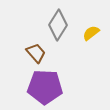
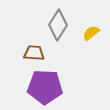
brown trapezoid: moved 2 px left; rotated 45 degrees counterclockwise
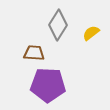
purple pentagon: moved 3 px right, 2 px up
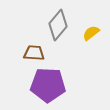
gray diamond: rotated 8 degrees clockwise
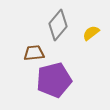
brown trapezoid: rotated 10 degrees counterclockwise
purple pentagon: moved 6 px right, 5 px up; rotated 16 degrees counterclockwise
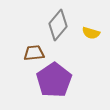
yellow semicircle: rotated 126 degrees counterclockwise
purple pentagon: rotated 20 degrees counterclockwise
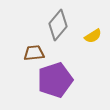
yellow semicircle: moved 2 px right, 3 px down; rotated 48 degrees counterclockwise
purple pentagon: moved 1 px right; rotated 16 degrees clockwise
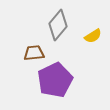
purple pentagon: rotated 8 degrees counterclockwise
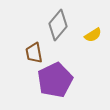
yellow semicircle: moved 1 px up
brown trapezoid: rotated 95 degrees counterclockwise
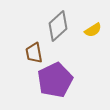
gray diamond: moved 1 px down; rotated 8 degrees clockwise
yellow semicircle: moved 5 px up
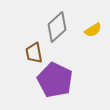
gray diamond: moved 1 px left, 1 px down
purple pentagon: rotated 20 degrees counterclockwise
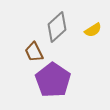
brown trapezoid: moved 1 px up; rotated 15 degrees counterclockwise
purple pentagon: moved 2 px left; rotated 8 degrees clockwise
